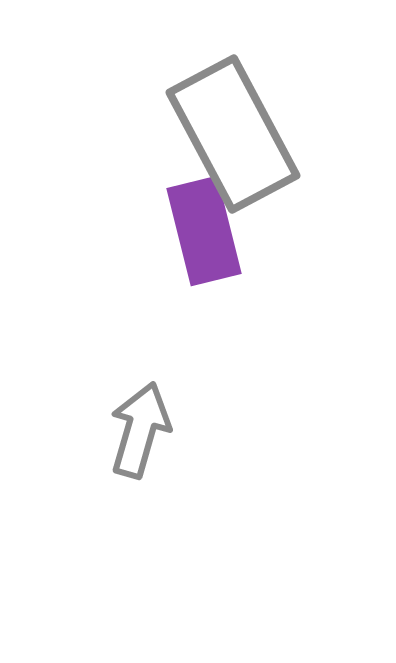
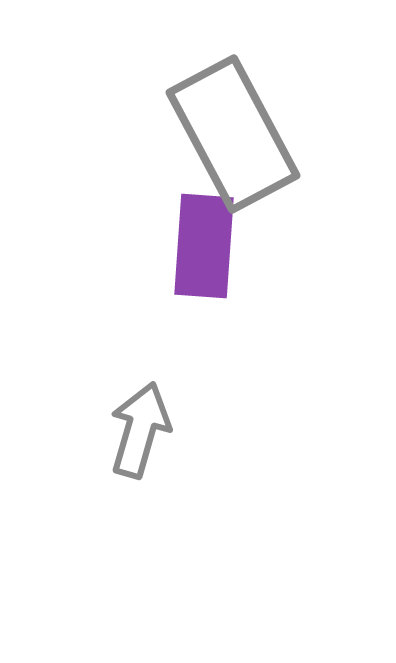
purple rectangle: moved 15 px down; rotated 18 degrees clockwise
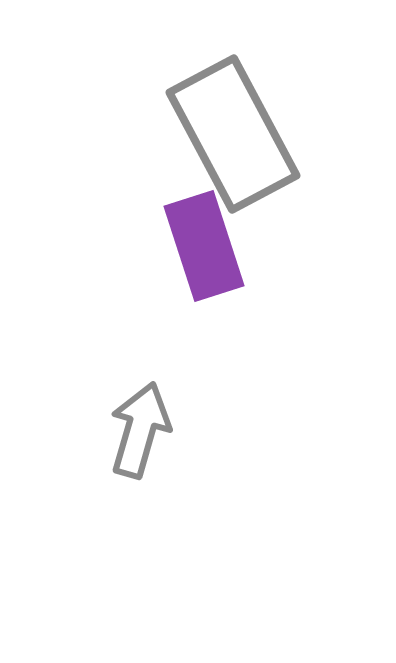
purple rectangle: rotated 22 degrees counterclockwise
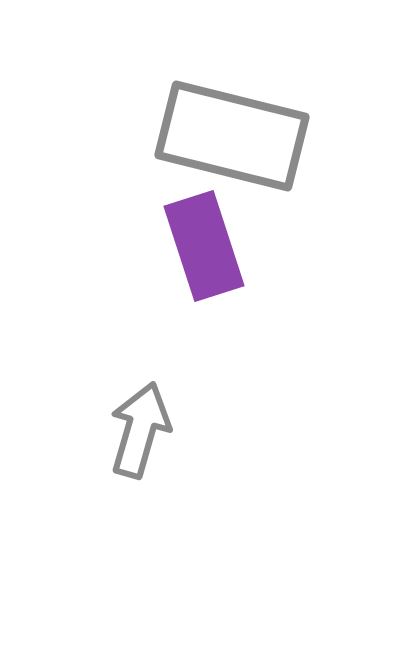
gray rectangle: moved 1 px left, 2 px down; rotated 48 degrees counterclockwise
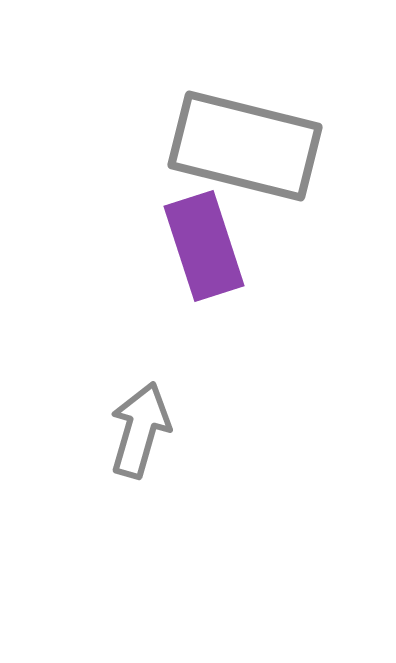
gray rectangle: moved 13 px right, 10 px down
